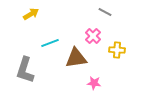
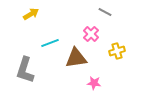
pink cross: moved 2 px left, 2 px up
yellow cross: moved 1 px down; rotated 21 degrees counterclockwise
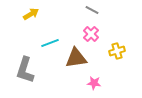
gray line: moved 13 px left, 2 px up
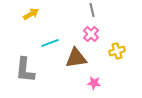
gray line: rotated 48 degrees clockwise
gray L-shape: rotated 12 degrees counterclockwise
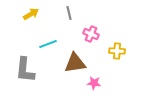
gray line: moved 23 px left, 3 px down
pink cross: rotated 21 degrees counterclockwise
cyan line: moved 2 px left, 1 px down
yellow cross: rotated 21 degrees clockwise
brown triangle: moved 1 px left, 5 px down
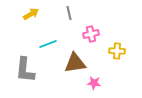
pink cross: rotated 35 degrees counterclockwise
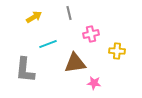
yellow arrow: moved 3 px right, 3 px down
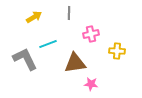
gray line: rotated 16 degrees clockwise
gray L-shape: moved 11 px up; rotated 148 degrees clockwise
pink star: moved 3 px left, 1 px down
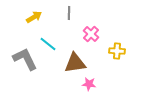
pink cross: rotated 35 degrees counterclockwise
cyan line: rotated 60 degrees clockwise
pink star: moved 2 px left
